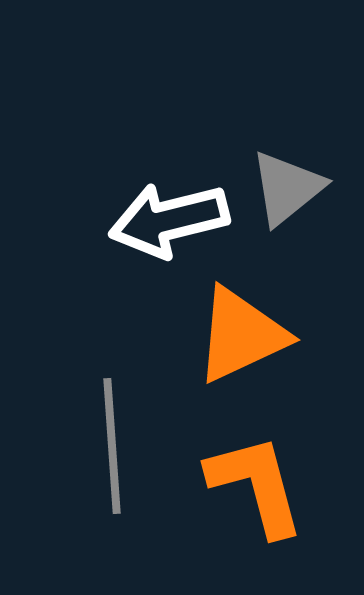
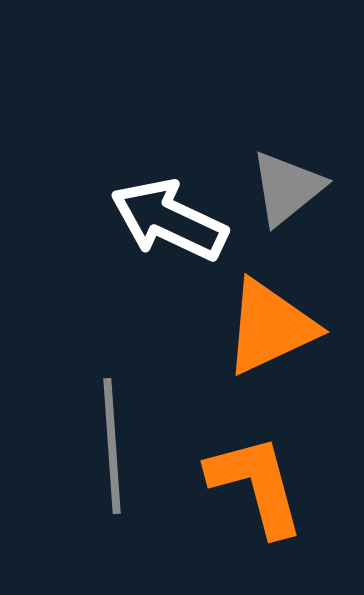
white arrow: rotated 39 degrees clockwise
orange triangle: moved 29 px right, 8 px up
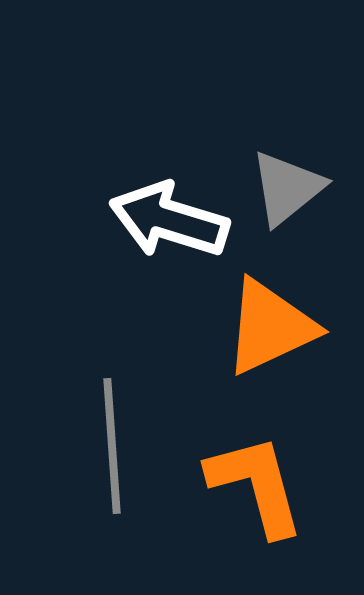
white arrow: rotated 8 degrees counterclockwise
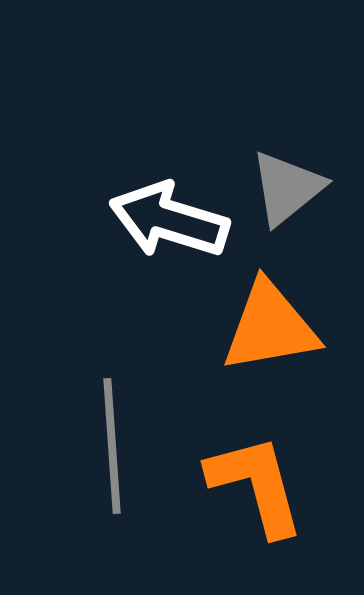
orange triangle: rotated 15 degrees clockwise
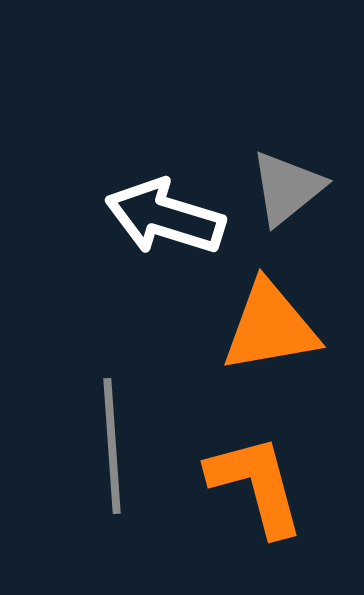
white arrow: moved 4 px left, 3 px up
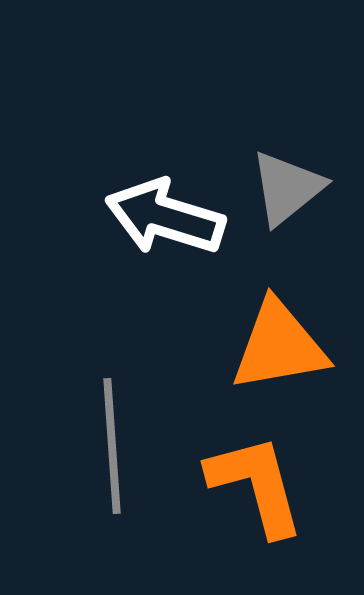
orange triangle: moved 9 px right, 19 px down
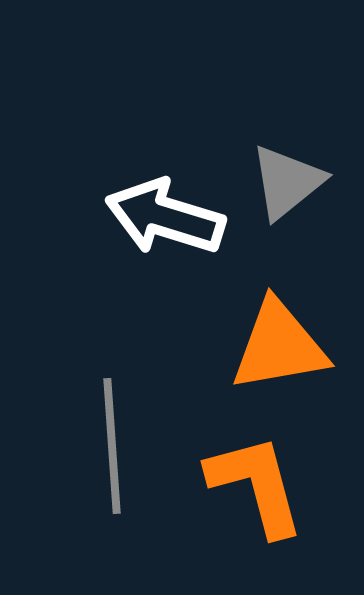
gray triangle: moved 6 px up
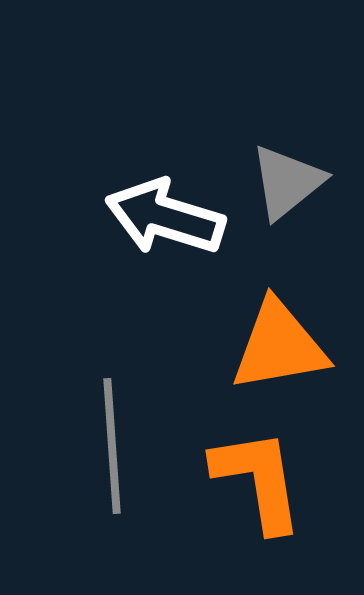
orange L-shape: moved 2 px right, 5 px up; rotated 6 degrees clockwise
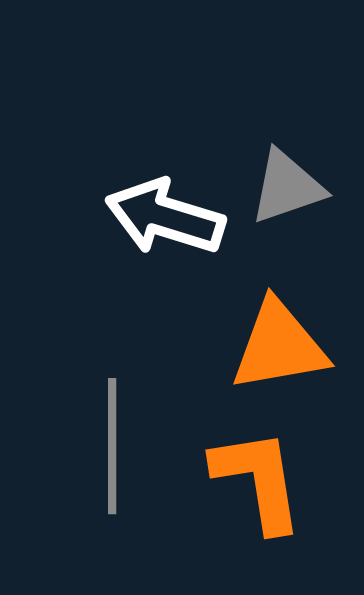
gray triangle: moved 5 px down; rotated 20 degrees clockwise
gray line: rotated 4 degrees clockwise
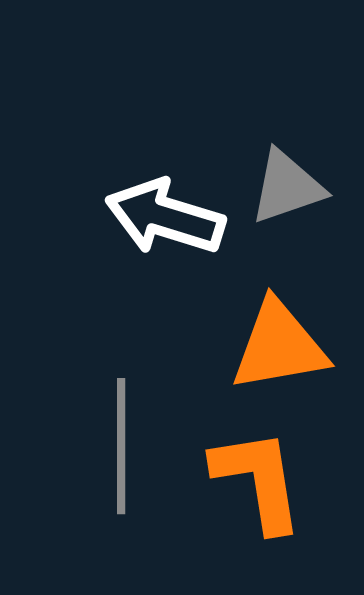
gray line: moved 9 px right
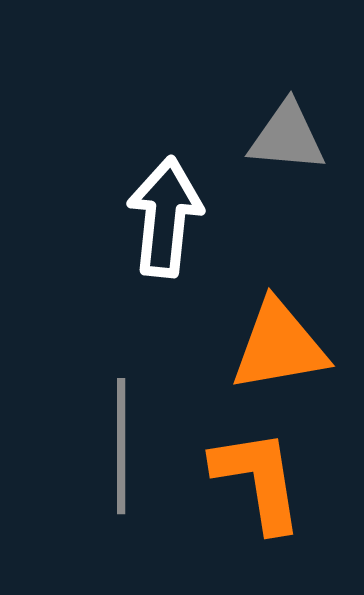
gray triangle: moved 50 px up; rotated 24 degrees clockwise
white arrow: rotated 79 degrees clockwise
